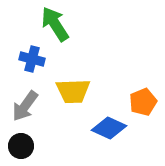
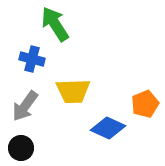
orange pentagon: moved 2 px right, 2 px down
blue diamond: moved 1 px left
black circle: moved 2 px down
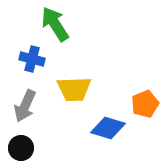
yellow trapezoid: moved 1 px right, 2 px up
gray arrow: rotated 12 degrees counterclockwise
blue diamond: rotated 8 degrees counterclockwise
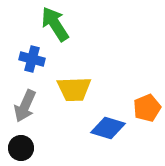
orange pentagon: moved 2 px right, 4 px down
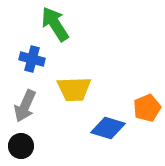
black circle: moved 2 px up
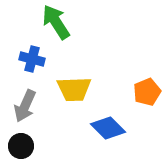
green arrow: moved 1 px right, 2 px up
orange pentagon: moved 16 px up
blue diamond: rotated 28 degrees clockwise
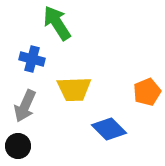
green arrow: moved 1 px right, 1 px down
blue diamond: moved 1 px right, 1 px down
black circle: moved 3 px left
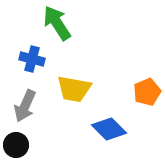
yellow trapezoid: rotated 12 degrees clockwise
black circle: moved 2 px left, 1 px up
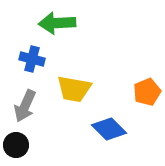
green arrow: rotated 60 degrees counterclockwise
